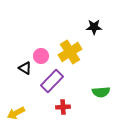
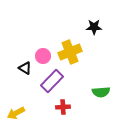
yellow cross: rotated 10 degrees clockwise
pink circle: moved 2 px right
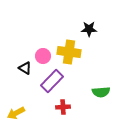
black star: moved 5 px left, 2 px down
yellow cross: moved 1 px left; rotated 30 degrees clockwise
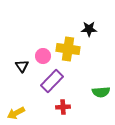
yellow cross: moved 1 px left, 3 px up
black triangle: moved 3 px left, 2 px up; rotated 24 degrees clockwise
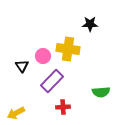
black star: moved 1 px right, 5 px up
